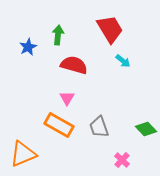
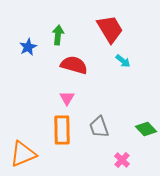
orange rectangle: moved 3 px right, 5 px down; rotated 60 degrees clockwise
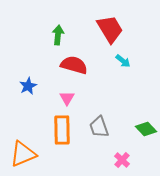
blue star: moved 39 px down
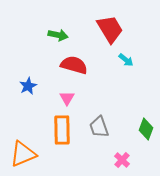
green arrow: rotated 96 degrees clockwise
cyan arrow: moved 3 px right, 1 px up
green diamond: rotated 65 degrees clockwise
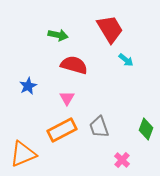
orange rectangle: rotated 64 degrees clockwise
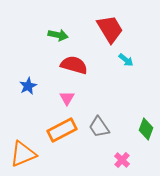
gray trapezoid: rotated 15 degrees counterclockwise
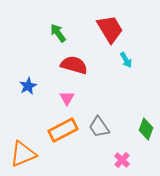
green arrow: moved 2 px up; rotated 138 degrees counterclockwise
cyan arrow: rotated 21 degrees clockwise
orange rectangle: moved 1 px right
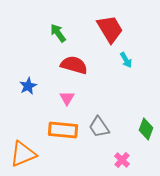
orange rectangle: rotated 32 degrees clockwise
